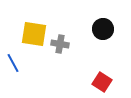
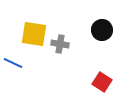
black circle: moved 1 px left, 1 px down
blue line: rotated 36 degrees counterclockwise
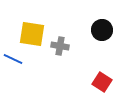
yellow square: moved 2 px left
gray cross: moved 2 px down
blue line: moved 4 px up
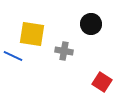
black circle: moved 11 px left, 6 px up
gray cross: moved 4 px right, 5 px down
blue line: moved 3 px up
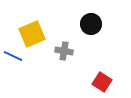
yellow square: rotated 32 degrees counterclockwise
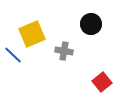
blue line: moved 1 px up; rotated 18 degrees clockwise
red square: rotated 18 degrees clockwise
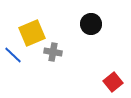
yellow square: moved 1 px up
gray cross: moved 11 px left, 1 px down
red square: moved 11 px right
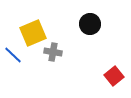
black circle: moved 1 px left
yellow square: moved 1 px right
red square: moved 1 px right, 6 px up
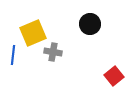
blue line: rotated 54 degrees clockwise
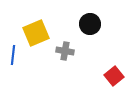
yellow square: moved 3 px right
gray cross: moved 12 px right, 1 px up
